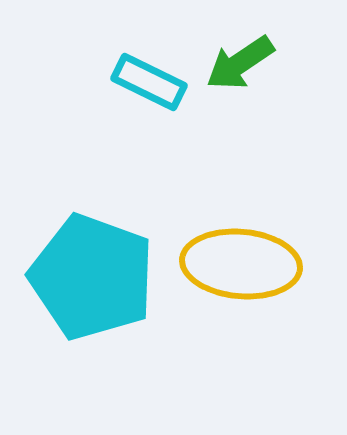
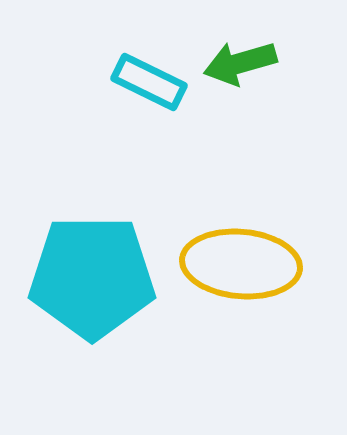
green arrow: rotated 18 degrees clockwise
cyan pentagon: rotated 20 degrees counterclockwise
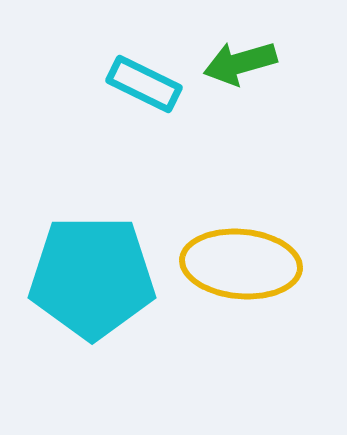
cyan rectangle: moved 5 px left, 2 px down
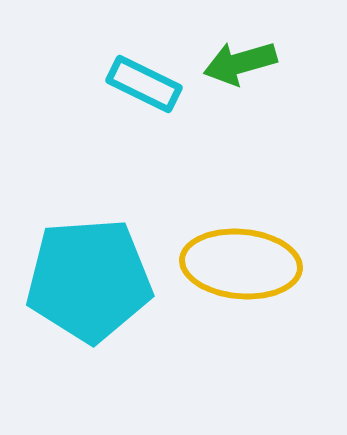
cyan pentagon: moved 3 px left, 3 px down; rotated 4 degrees counterclockwise
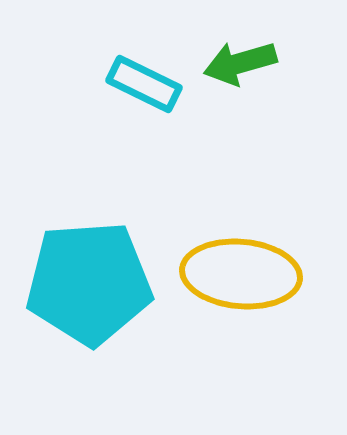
yellow ellipse: moved 10 px down
cyan pentagon: moved 3 px down
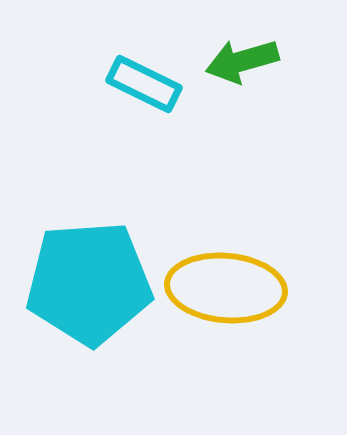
green arrow: moved 2 px right, 2 px up
yellow ellipse: moved 15 px left, 14 px down
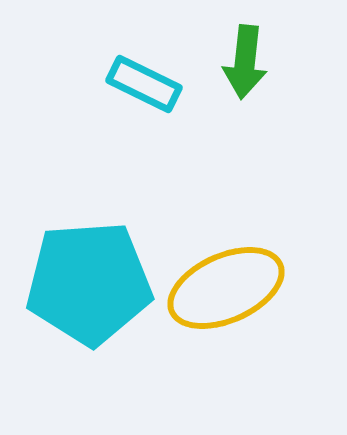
green arrow: moved 3 px right, 1 px down; rotated 68 degrees counterclockwise
yellow ellipse: rotated 29 degrees counterclockwise
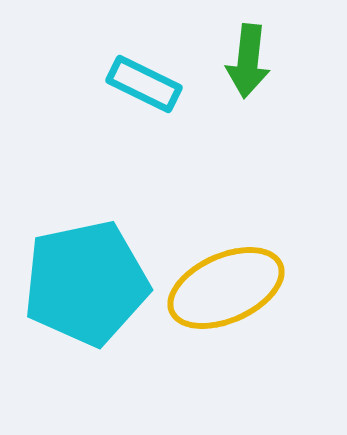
green arrow: moved 3 px right, 1 px up
cyan pentagon: moved 3 px left; rotated 8 degrees counterclockwise
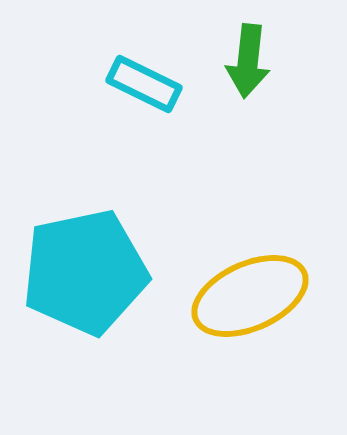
cyan pentagon: moved 1 px left, 11 px up
yellow ellipse: moved 24 px right, 8 px down
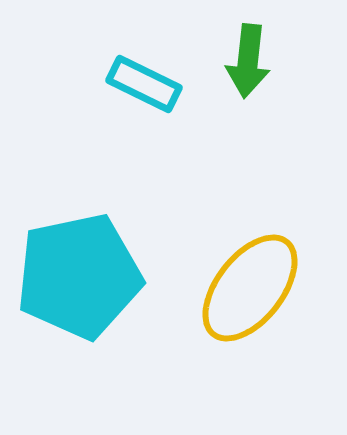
cyan pentagon: moved 6 px left, 4 px down
yellow ellipse: moved 8 px up; rotated 28 degrees counterclockwise
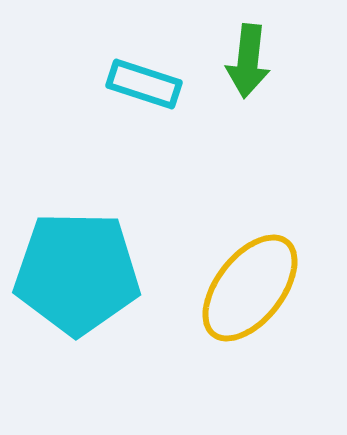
cyan rectangle: rotated 8 degrees counterclockwise
cyan pentagon: moved 2 px left, 3 px up; rotated 13 degrees clockwise
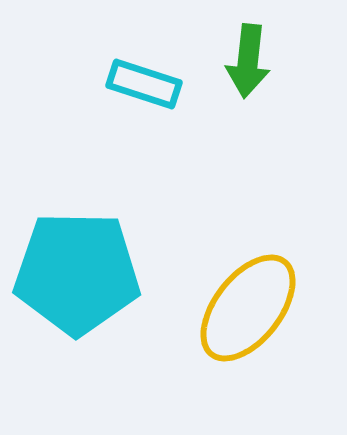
yellow ellipse: moved 2 px left, 20 px down
